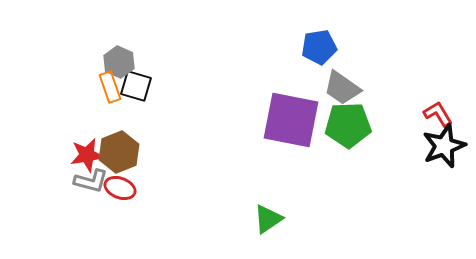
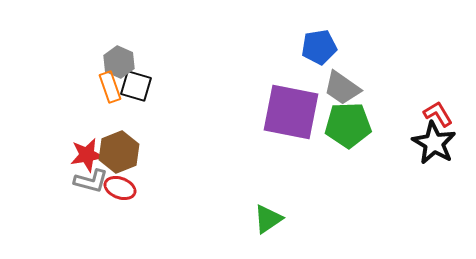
purple square: moved 8 px up
black star: moved 10 px left, 3 px up; rotated 21 degrees counterclockwise
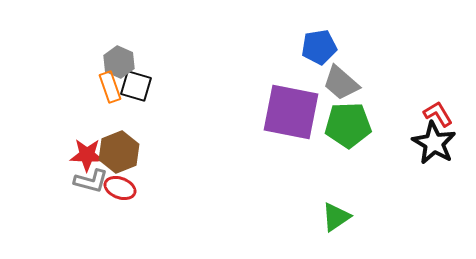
gray trapezoid: moved 1 px left, 5 px up; rotated 6 degrees clockwise
red star: rotated 12 degrees clockwise
green triangle: moved 68 px right, 2 px up
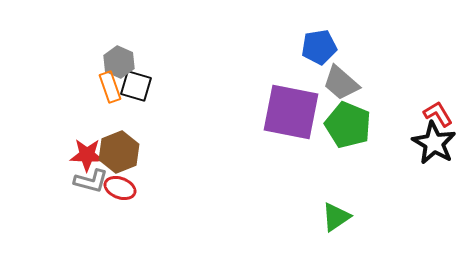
green pentagon: rotated 24 degrees clockwise
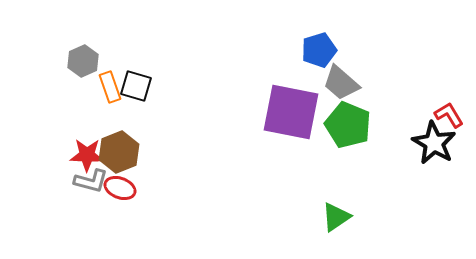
blue pentagon: moved 3 px down; rotated 8 degrees counterclockwise
gray hexagon: moved 36 px left, 1 px up; rotated 12 degrees clockwise
red L-shape: moved 11 px right, 1 px down
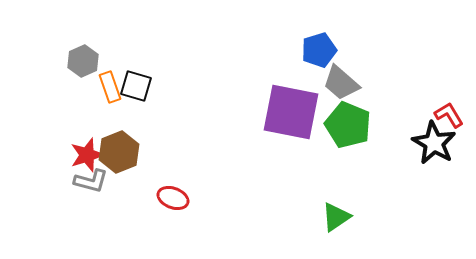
red star: rotated 20 degrees counterclockwise
red ellipse: moved 53 px right, 10 px down
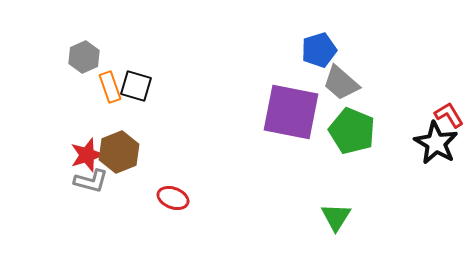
gray hexagon: moved 1 px right, 4 px up
green pentagon: moved 4 px right, 6 px down
black star: moved 2 px right
green triangle: rotated 24 degrees counterclockwise
